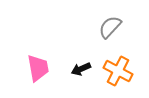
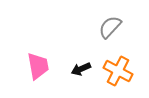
pink trapezoid: moved 2 px up
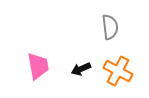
gray semicircle: rotated 130 degrees clockwise
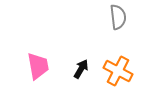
gray semicircle: moved 8 px right, 10 px up
black arrow: rotated 144 degrees clockwise
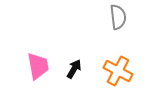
black arrow: moved 7 px left
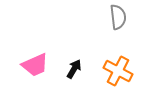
pink trapezoid: moved 3 px left, 1 px up; rotated 76 degrees clockwise
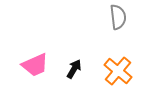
orange cross: rotated 12 degrees clockwise
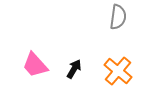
gray semicircle: rotated 15 degrees clockwise
pink trapezoid: rotated 72 degrees clockwise
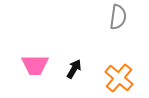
pink trapezoid: rotated 48 degrees counterclockwise
orange cross: moved 1 px right, 7 px down
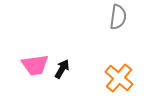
pink trapezoid: rotated 8 degrees counterclockwise
black arrow: moved 12 px left
